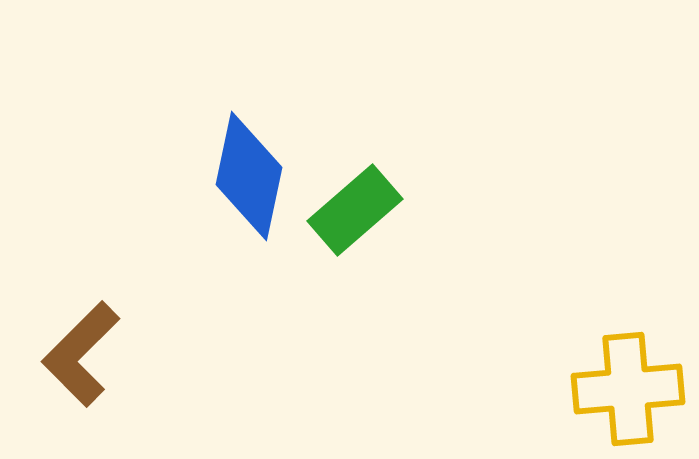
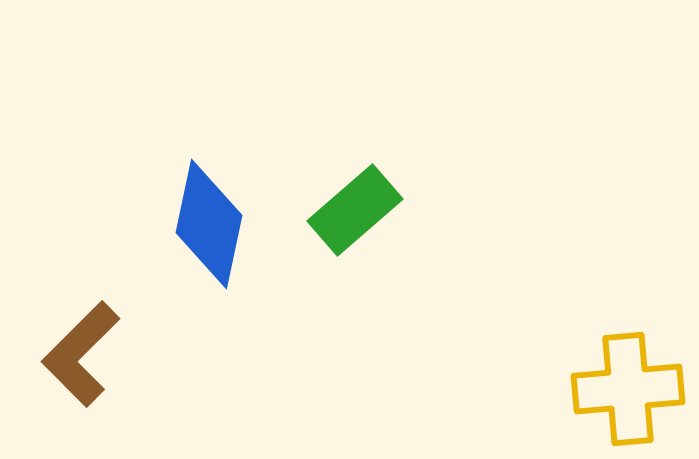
blue diamond: moved 40 px left, 48 px down
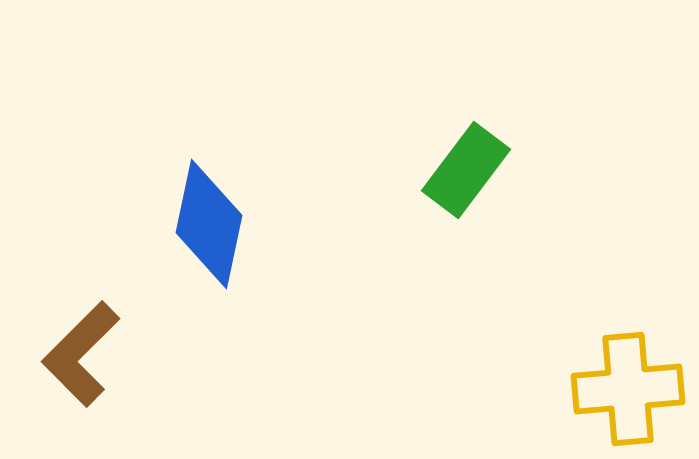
green rectangle: moved 111 px right, 40 px up; rotated 12 degrees counterclockwise
